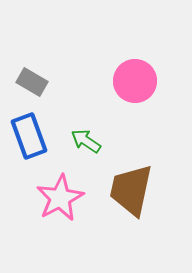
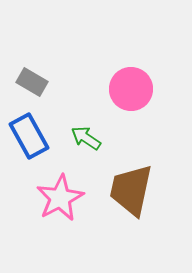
pink circle: moved 4 px left, 8 px down
blue rectangle: rotated 9 degrees counterclockwise
green arrow: moved 3 px up
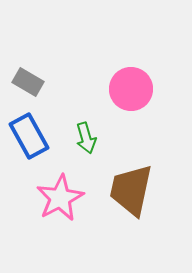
gray rectangle: moved 4 px left
green arrow: rotated 140 degrees counterclockwise
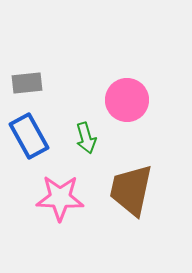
gray rectangle: moved 1 px left, 1 px down; rotated 36 degrees counterclockwise
pink circle: moved 4 px left, 11 px down
pink star: rotated 30 degrees clockwise
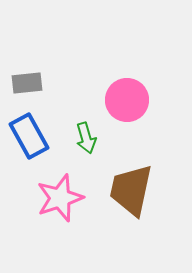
pink star: rotated 21 degrees counterclockwise
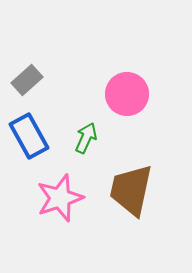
gray rectangle: moved 3 px up; rotated 36 degrees counterclockwise
pink circle: moved 6 px up
green arrow: rotated 140 degrees counterclockwise
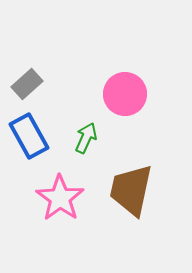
gray rectangle: moved 4 px down
pink circle: moved 2 px left
pink star: rotated 18 degrees counterclockwise
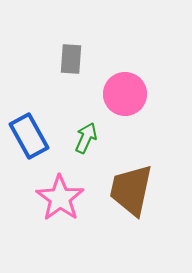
gray rectangle: moved 44 px right, 25 px up; rotated 44 degrees counterclockwise
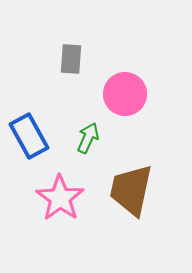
green arrow: moved 2 px right
